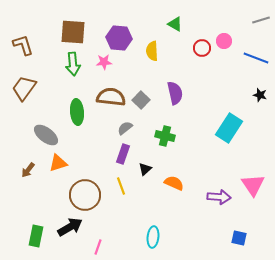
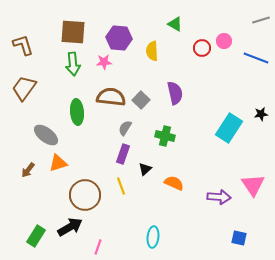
black star: moved 1 px right, 19 px down; rotated 24 degrees counterclockwise
gray semicircle: rotated 21 degrees counterclockwise
green rectangle: rotated 20 degrees clockwise
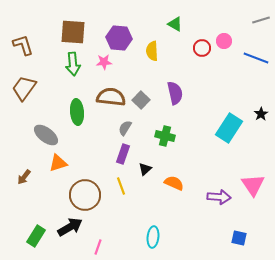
black star: rotated 24 degrees counterclockwise
brown arrow: moved 4 px left, 7 px down
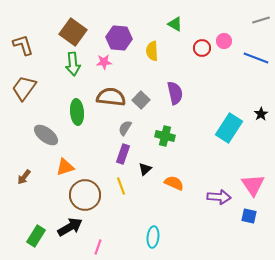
brown square: rotated 32 degrees clockwise
orange triangle: moved 7 px right, 4 px down
blue square: moved 10 px right, 22 px up
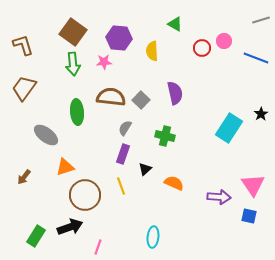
black arrow: rotated 10 degrees clockwise
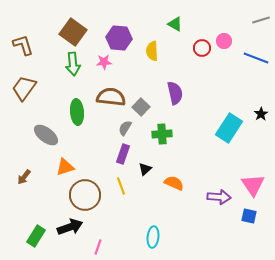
gray square: moved 7 px down
green cross: moved 3 px left, 2 px up; rotated 18 degrees counterclockwise
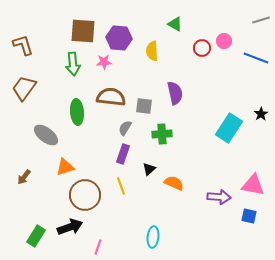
brown square: moved 10 px right, 1 px up; rotated 32 degrees counterclockwise
gray square: moved 3 px right, 1 px up; rotated 36 degrees counterclockwise
black triangle: moved 4 px right
pink triangle: rotated 45 degrees counterclockwise
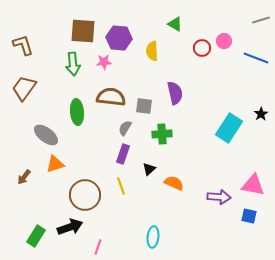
orange triangle: moved 10 px left, 3 px up
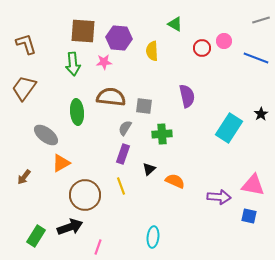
brown L-shape: moved 3 px right, 1 px up
purple semicircle: moved 12 px right, 3 px down
orange triangle: moved 6 px right, 1 px up; rotated 12 degrees counterclockwise
orange semicircle: moved 1 px right, 2 px up
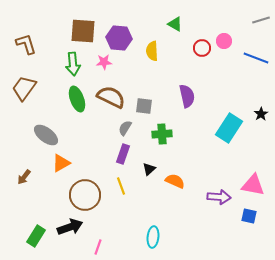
brown semicircle: rotated 20 degrees clockwise
green ellipse: moved 13 px up; rotated 15 degrees counterclockwise
